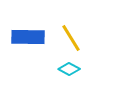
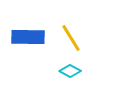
cyan diamond: moved 1 px right, 2 px down
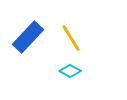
blue rectangle: rotated 48 degrees counterclockwise
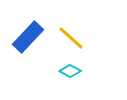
yellow line: rotated 16 degrees counterclockwise
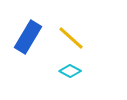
blue rectangle: rotated 12 degrees counterclockwise
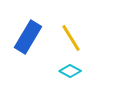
yellow line: rotated 16 degrees clockwise
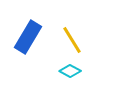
yellow line: moved 1 px right, 2 px down
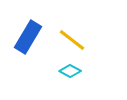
yellow line: rotated 20 degrees counterclockwise
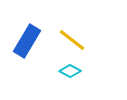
blue rectangle: moved 1 px left, 4 px down
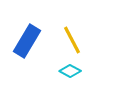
yellow line: rotated 24 degrees clockwise
